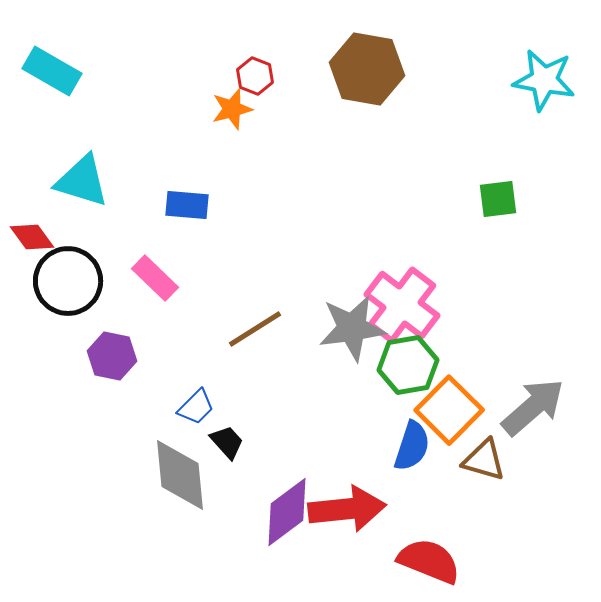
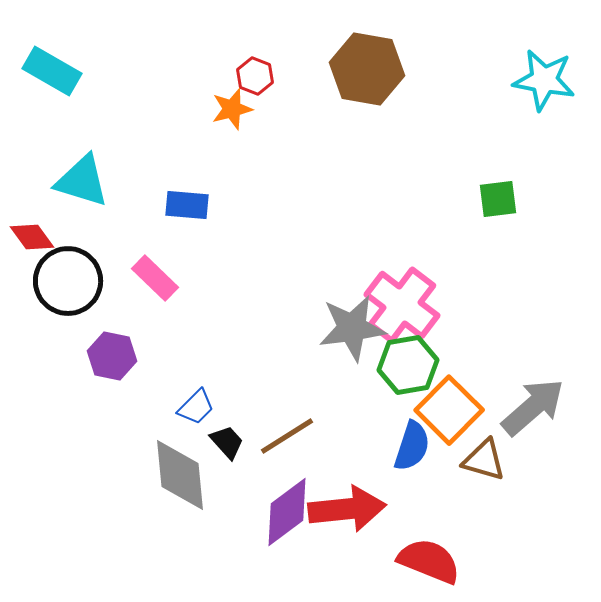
brown line: moved 32 px right, 107 px down
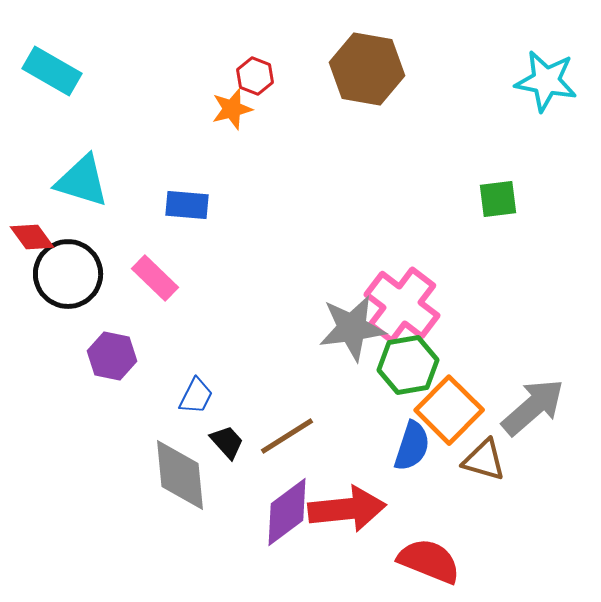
cyan star: moved 2 px right, 1 px down
black circle: moved 7 px up
blue trapezoid: moved 11 px up; rotated 18 degrees counterclockwise
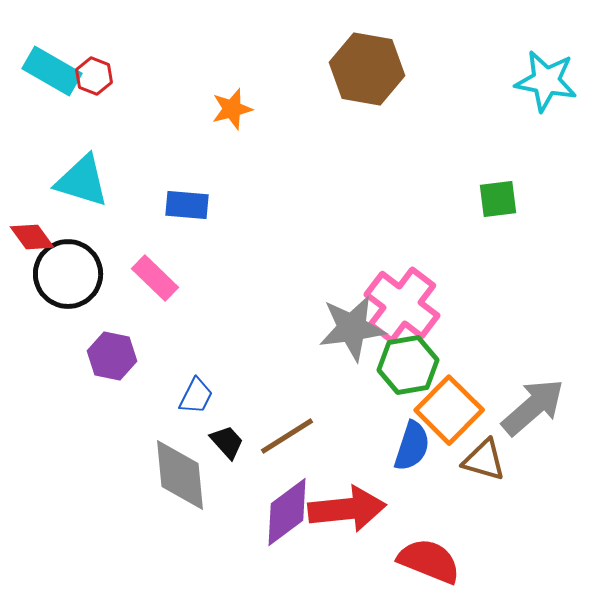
red hexagon: moved 161 px left
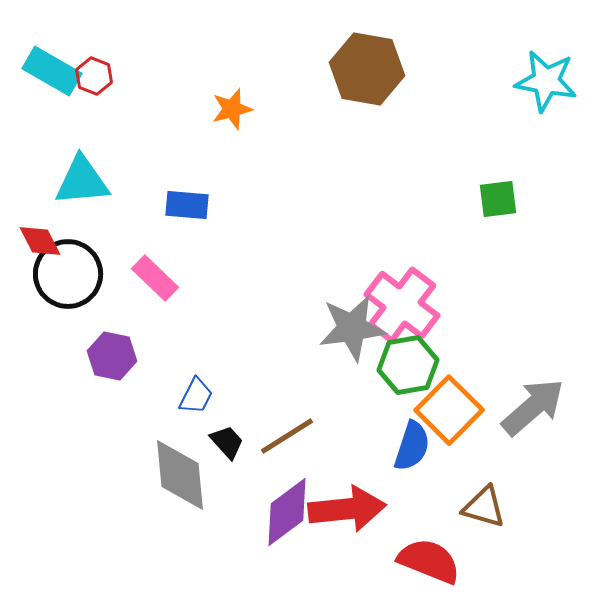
cyan triangle: rotated 22 degrees counterclockwise
red diamond: moved 8 px right, 4 px down; rotated 9 degrees clockwise
brown triangle: moved 47 px down
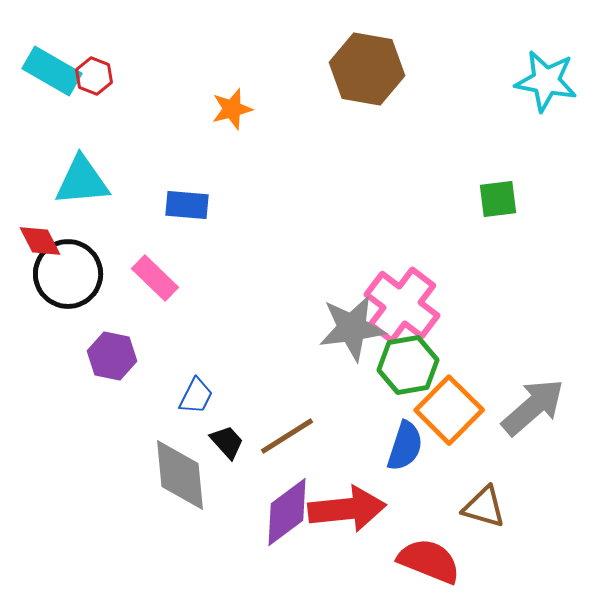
blue semicircle: moved 7 px left
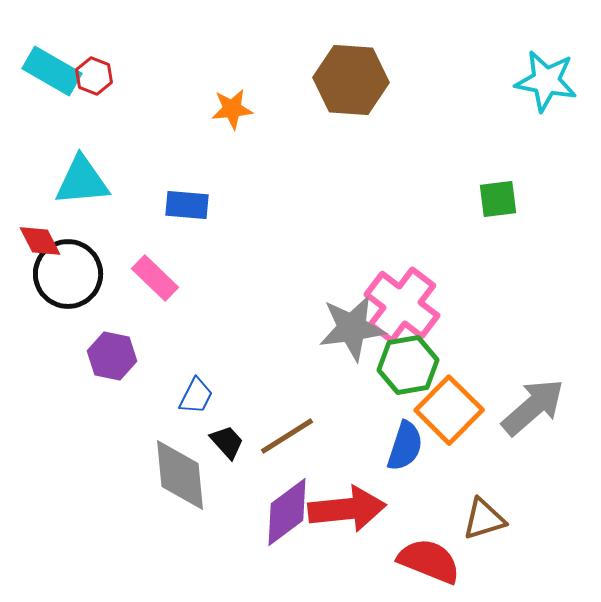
brown hexagon: moved 16 px left, 11 px down; rotated 6 degrees counterclockwise
orange star: rotated 9 degrees clockwise
brown triangle: moved 12 px down; rotated 33 degrees counterclockwise
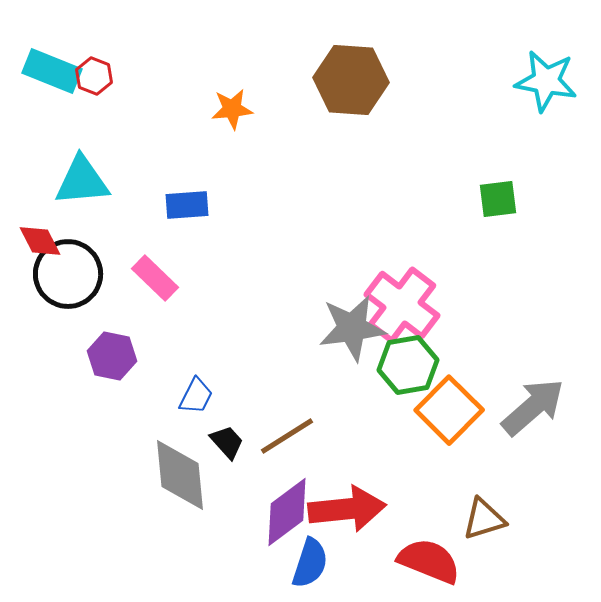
cyan rectangle: rotated 8 degrees counterclockwise
blue rectangle: rotated 9 degrees counterclockwise
blue semicircle: moved 95 px left, 117 px down
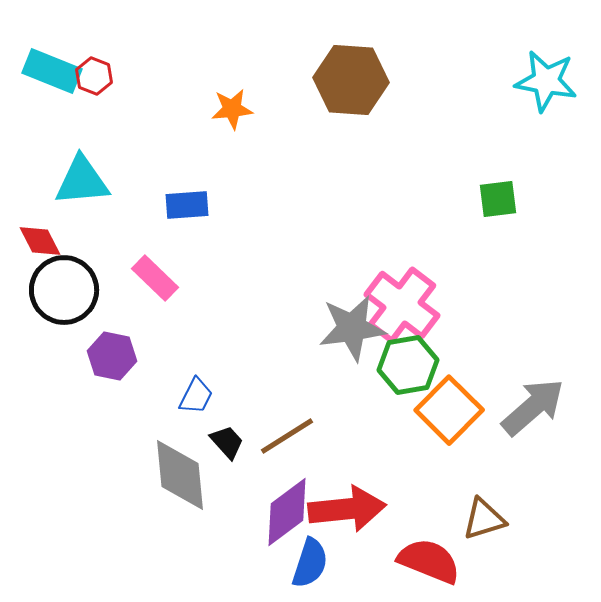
black circle: moved 4 px left, 16 px down
